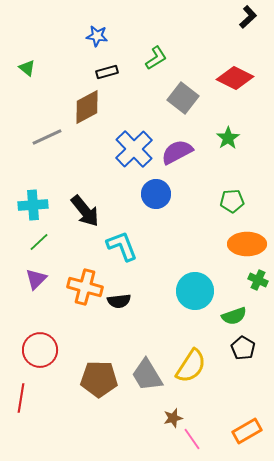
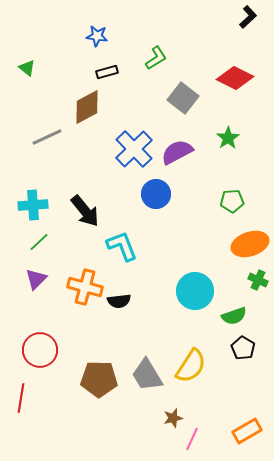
orange ellipse: moved 3 px right; rotated 18 degrees counterclockwise
pink line: rotated 60 degrees clockwise
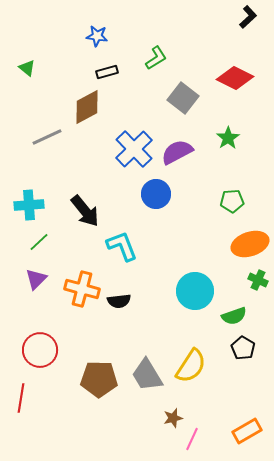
cyan cross: moved 4 px left
orange cross: moved 3 px left, 2 px down
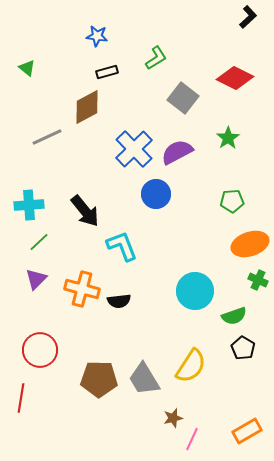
gray trapezoid: moved 3 px left, 4 px down
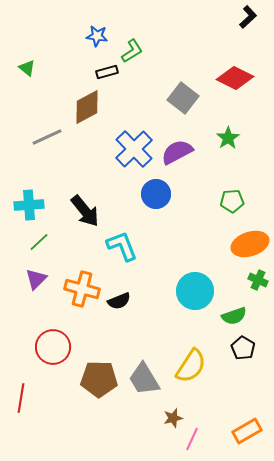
green L-shape: moved 24 px left, 7 px up
black semicircle: rotated 15 degrees counterclockwise
red circle: moved 13 px right, 3 px up
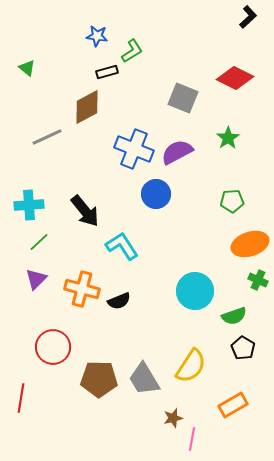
gray square: rotated 16 degrees counterclockwise
blue cross: rotated 24 degrees counterclockwise
cyan L-shape: rotated 12 degrees counterclockwise
orange rectangle: moved 14 px left, 26 px up
pink line: rotated 15 degrees counterclockwise
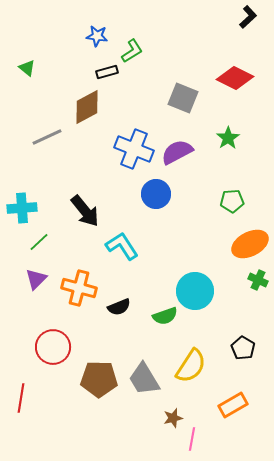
cyan cross: moved 7 px left, 3 px down
orange ellipse: rotated 9 degrees counterclockwise
orange cross: moved 3 px left, 1 px up
black semicircle: moved 6 px down
green semicircle: moved 69 px left
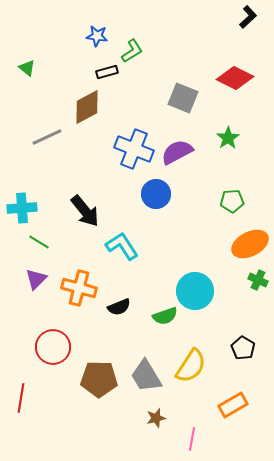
green line: rotated 75 degrees clockwise
gray trapezoid: moved 2 px right, 3 px up
brown star: moved 17 px left
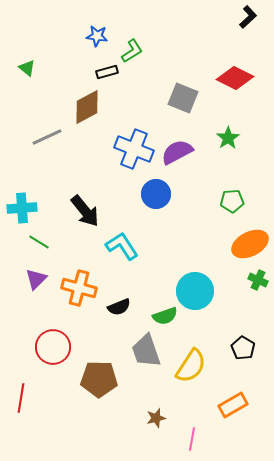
gray trapezoid: moved 25 px up; rotated 12 degrees clockwise
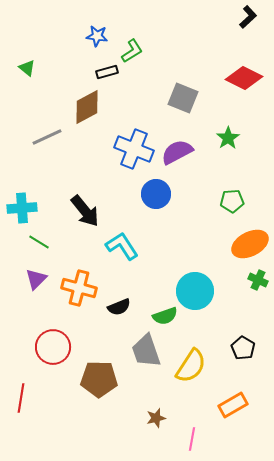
red diamond: moved 9 px right
